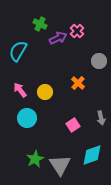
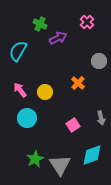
pink cross: moved 10 px right, 9 px up
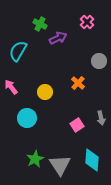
pink arrow: moved 9 px left, 3 px up
pink square: moved 4 px right
cyan diamond: moved 5 px down; rotated 65 degrees counterclockwise
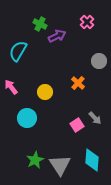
purple arrow: moved 1 px left, 2 px up
gray arrow: moved 6 px left; rotated 32 degrees counterclockwise
green star: moved 1 px down
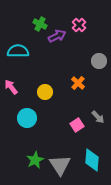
pink cross: moved 8 px left, 3 px down
cyan semicircle: rotated 60 degrees clockwise
gray arrow: moved 3 px right, 1 px up
